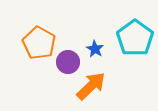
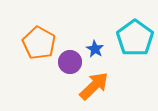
purple circle: moved 2 px right
orange arrow: moved 3 px right
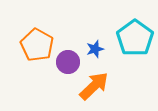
orange pentagon: moved 2 px left, 2 px down
blue star: rotated 24 degrees clockwise
purple circle: moved 2 px left
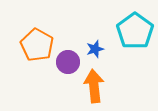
cyan pentagon: moved 7 px up
orange arrow: rotated 52 degrees counterclockwise
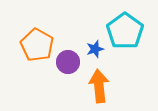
cyan pentagon: moved 10 px left
orange arrow: moved 5 px right
